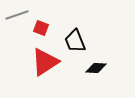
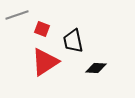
red square: moved 1 px right, 1 px down
black trapezoid: moved 2 px left; rotated 10 degrees clockwise
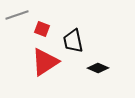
black diamond: moved 2 px right; rotated 20 degrees clockwise
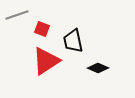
red triangle: moved 1 px right, 1 px up
